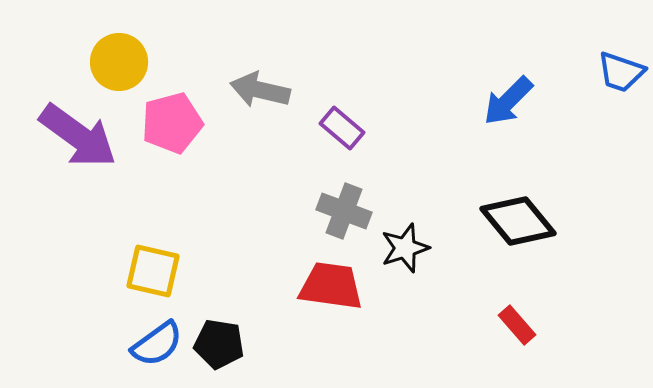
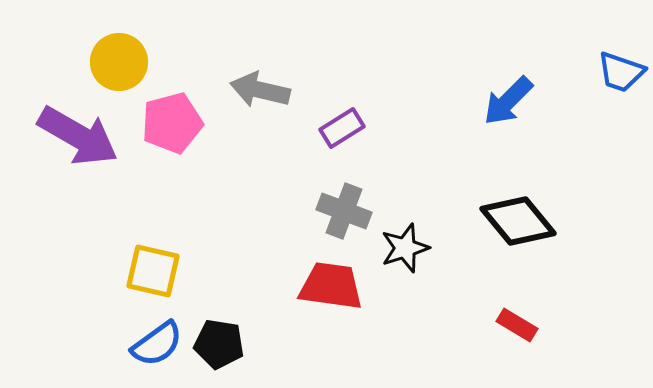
purple rectangle: rotated 72 degrees counterclockwise
purple arrow: rotated 6 degrees counterclockwise
red rectangle: rotated 18 degrees counterclockwise
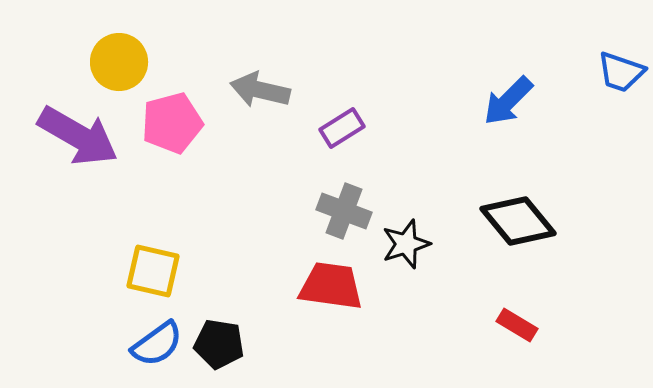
black star: moved 1 px right, 4 px up
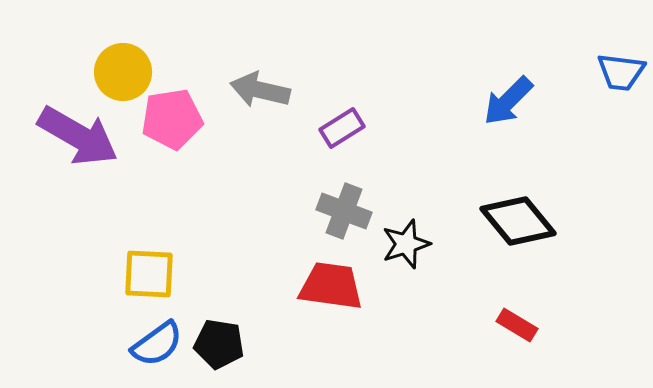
yellow circle: moved 4 px right, 10 px down
blue trapezoid: rotated 12 degrees counterclockwise
pink pentagon: moved 4 px up; rotated 6 degrees clockwise
yellow square: moved 4 px left, 3 px down; rotated 10 degrees counterclockwise
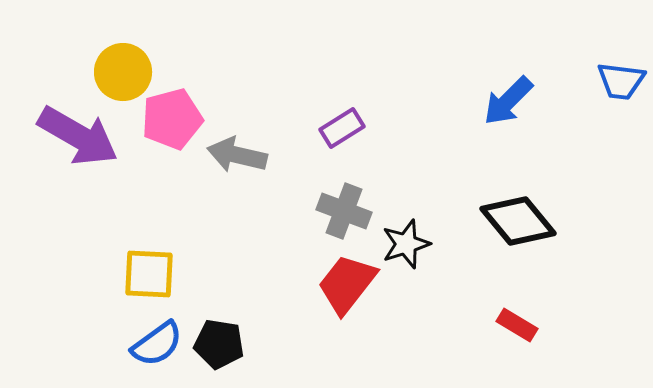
blue trapezoid: moved 9 px down
gray arrow: moved 23 px left, 65 px down
pink pentagon: rotated 6 degrees counterclockwise
red trapezoid: moved 16 px right, 2 px up; rotated 60 degrees counterclockwise
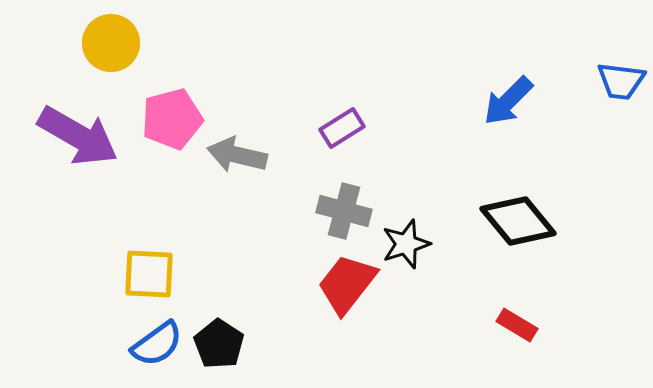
yellow circle: moved 12 px left, 29 px up
gray cross: rotated 6 degrees counterclockwise
black pentagon: rotated 24 degrees clockwise
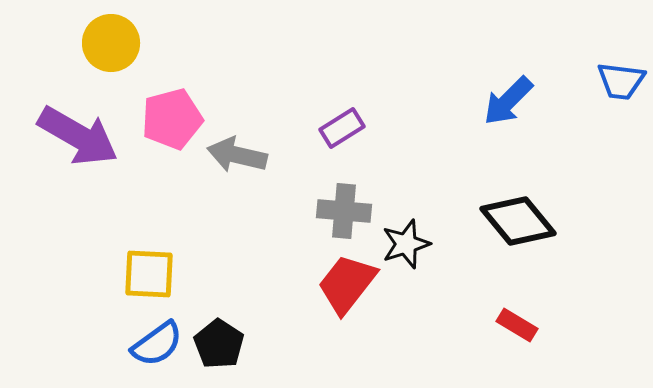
gray cross: rotated 10 degrees counterclockwise
